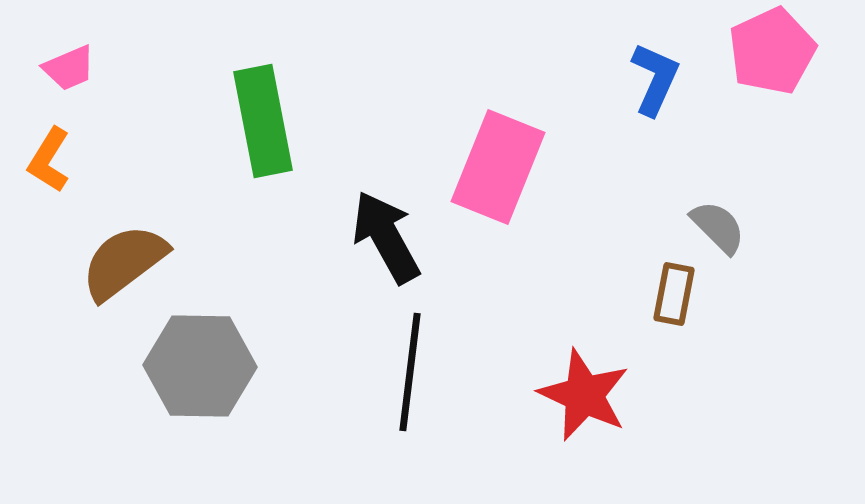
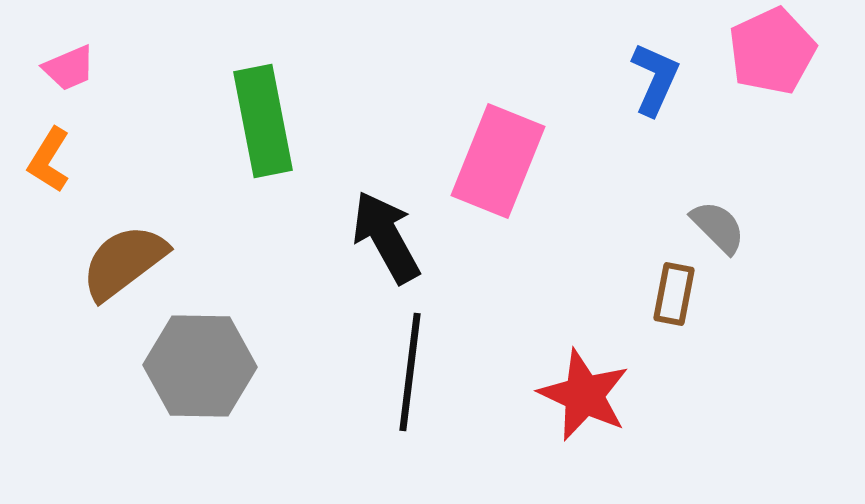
pink rectangle: moved 6 px up
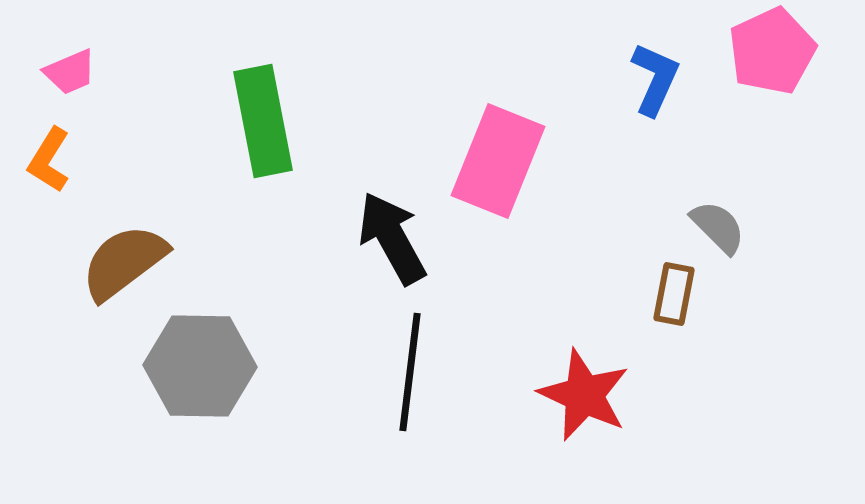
pink trapezoid: moved 1 px right, 4 px down
black arrow: moved 6 px right, 1 px down
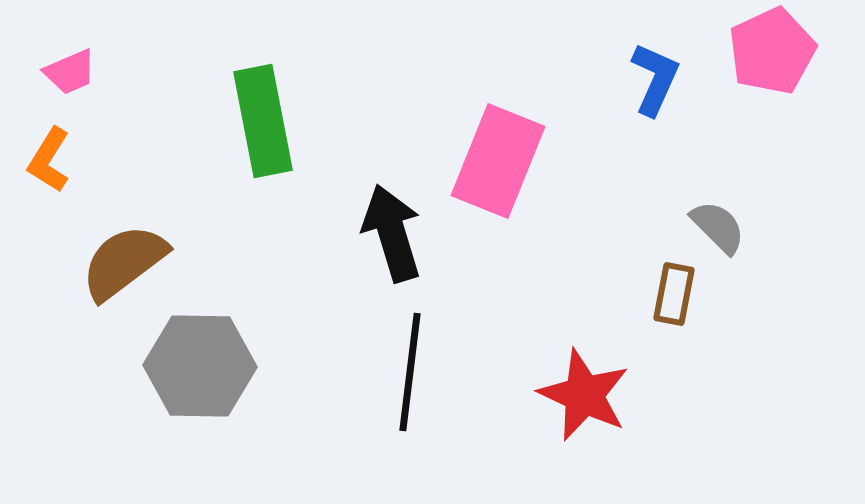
black arrow: moved 5 px up; rotated 12 degrees clockwise
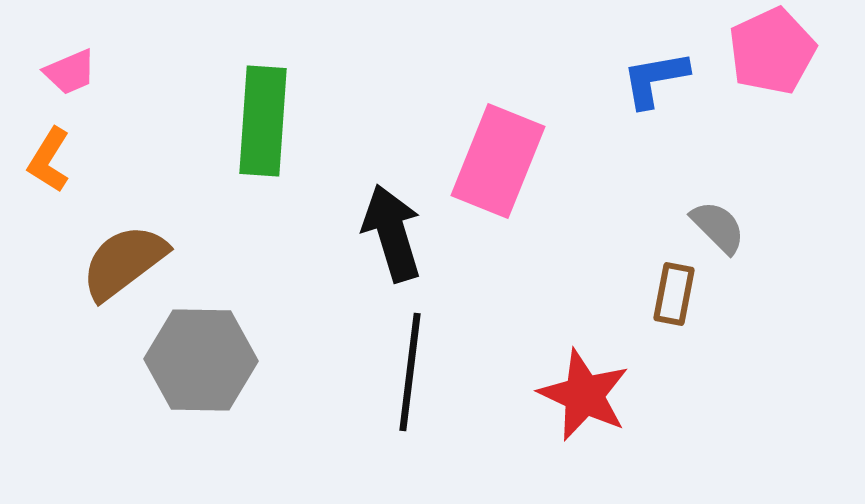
blue L-shape: rotated 124 degrees counterclockwise
green rectangle: rotated 15 degrees clockwise
gray hexagon: moved 1 px right, 6 px up
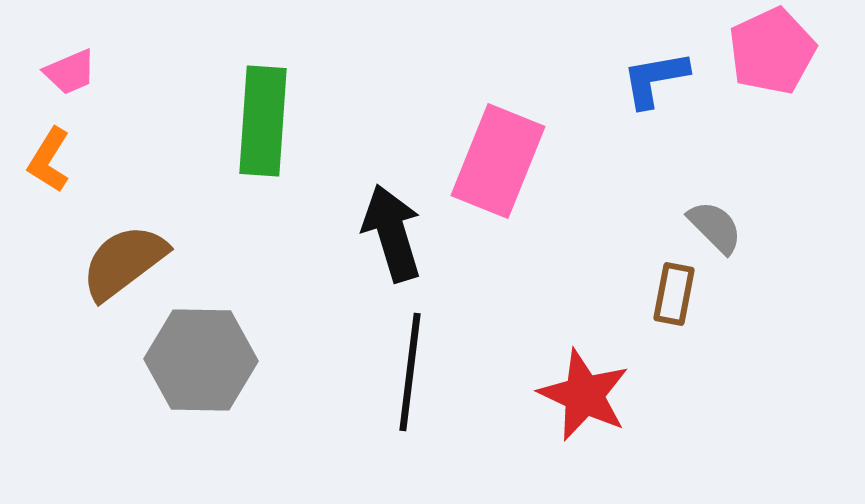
gray semicircle: moved 3 px left
